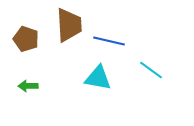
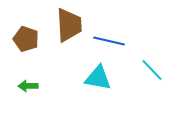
cyan line: moved 1 px right; rotated 10 degrees clockwise
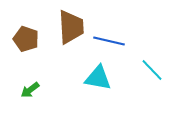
brown trapezoid: moved 2 px right, 2 px down
green arrow: moved 2 px right, 4 px down; rotated 36 degrees counterclockwise
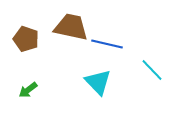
brown trapezoid: rotated 75 degrees counterclockwise
blue line: moved 2 px left, 3 px down
cyan triangle: moved 4 px down; rotated 36 degrees clockwise
green arrow: moved 2 px left
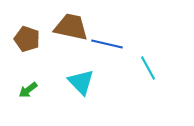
brown pentagon: moved 1 px right
cyan line: moved 4 px left, 2 px up; rotated 15 degrees clockwise
cyan triangle: moved 17 px left
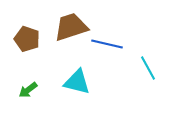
brown trapezoid: rotated 30 degrees counterclockwise
cyan triangle: moved 4 px left; rotated 32 degrees counterclockwise
